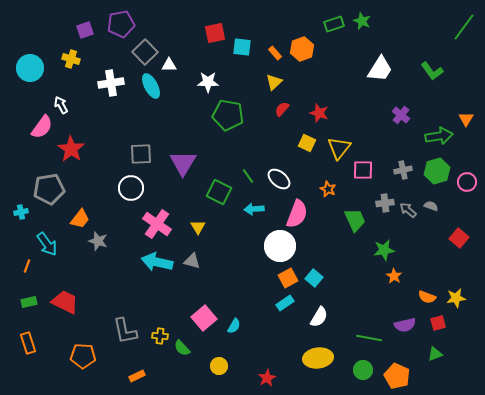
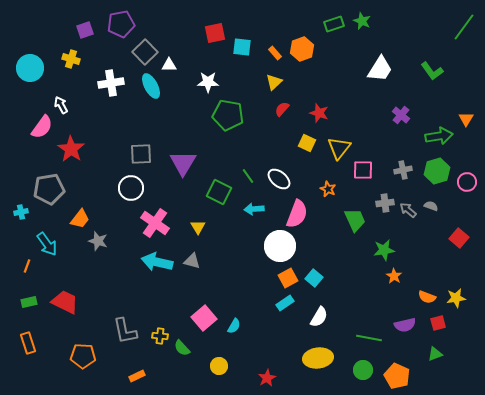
pink cross at (157, 224): moved 2 px left, 1 px up
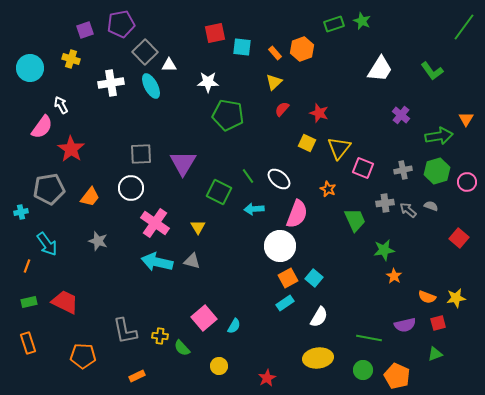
pink square at (363, 170): moved 2 px up; rotated 20 degrees clockwise
orange trapezoid at (80, 219): moved 10 px right, 22 px up
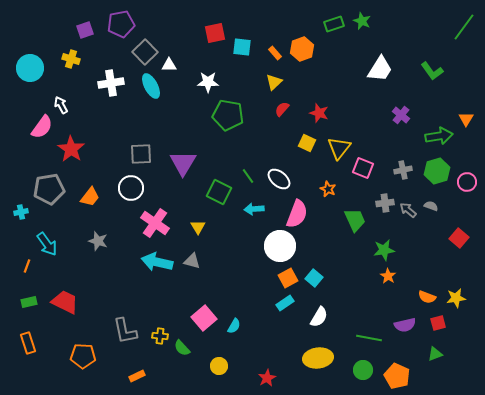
orange star at (394, 276): moved 6 px left
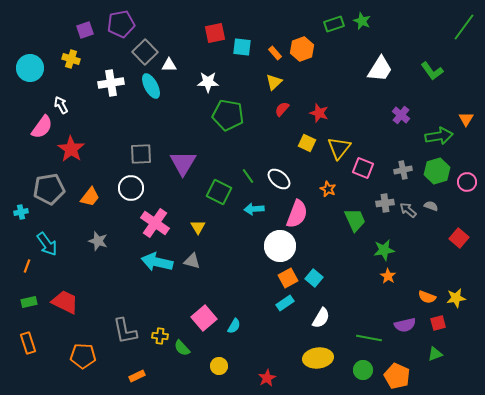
white semicircle at (319, 317): moved 2 px right, 1 px down
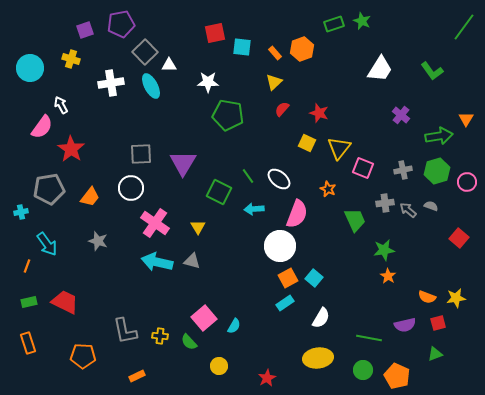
green semicircle at (182, 348): moved 7 px right, 6 px up
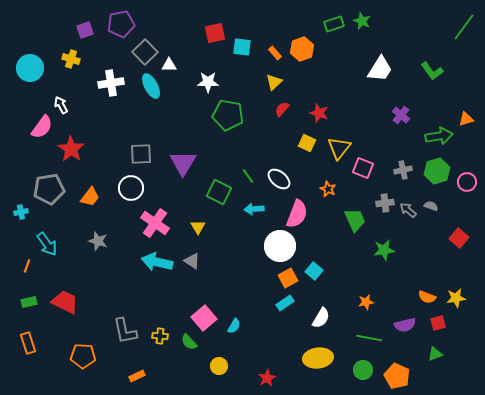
orange triangle at (466, 119): rotated 42 degrees clockwise
gray triangle at (192, 261): rotated 18 degrees clockwise
orange star at (388, 276): moved 22 px left, 26 px down; rotated 28 degrees clockwise
cyan square at (314, 278): moved 7 px up
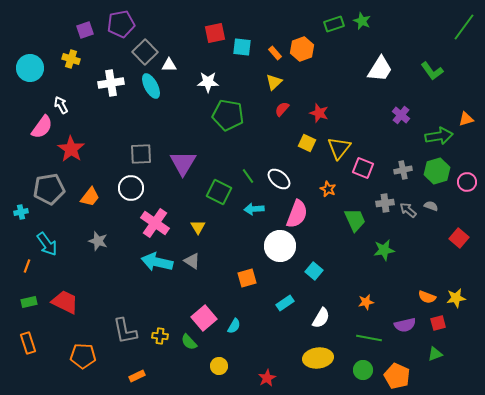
orange square at (288, 278): moved 41 px left; rotated 12 degrees clockwise
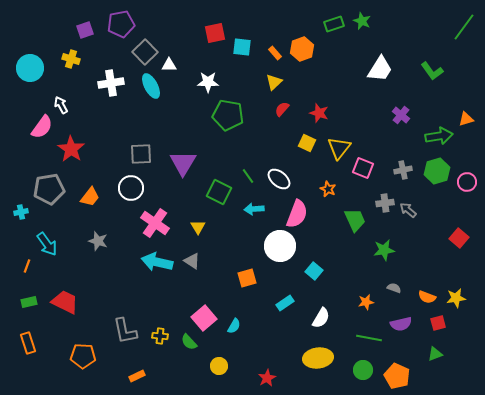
gray semicircle at (431, 206): moved 37 px left, 82 px down
purple semicircle at (405, 325): moved 4 px left, 1 px up
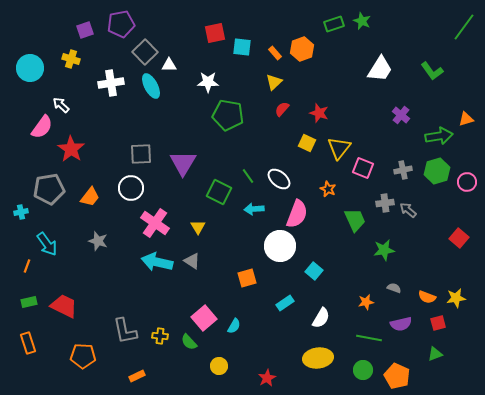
white arrow at (61, 105): rotated 18 degrees counterclockwise
red trapezoid at (65, 302): moved 1 px left, 4 px down
